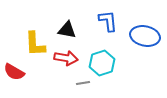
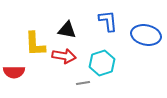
blue ellipse: moved 1 px right, 1 px up
red arrow: moved 2 px left, 2 px up
red semicircle: rotated 30 degrees counterclockwise
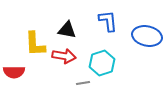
blue ellipse: moved 1 px right, 1 px down
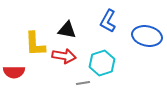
blue L-shape: rotated 145 degrees counterclockwise
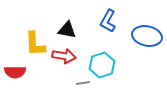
cyan hexagon: moved 2 px down
red semicircle: moved 1 px right
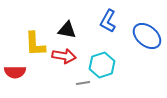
blue ellipse: rotated 28 degrees clockwise
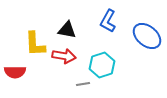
gray line: moved 1 px down
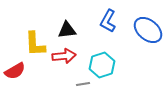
black triangle: rotated 18 degrees counterclockwise
blue ellipse: moved 1 px right, 6 px up
red arrow: rotated 15 degrees counterclockwise
red semicircle: moved 1 px up; rotated 30 degrees counterclockwise
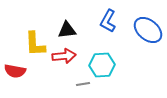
cyan hexagon: rotated 15 degrees clockwise
red semicircle: rotated 40 degrees clockwise
